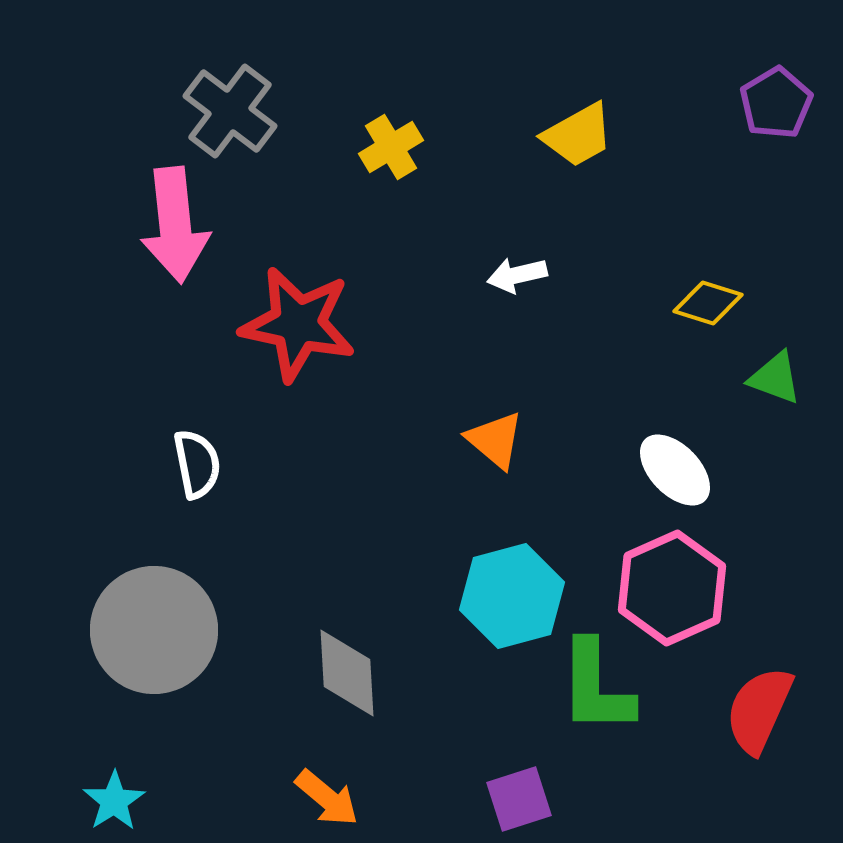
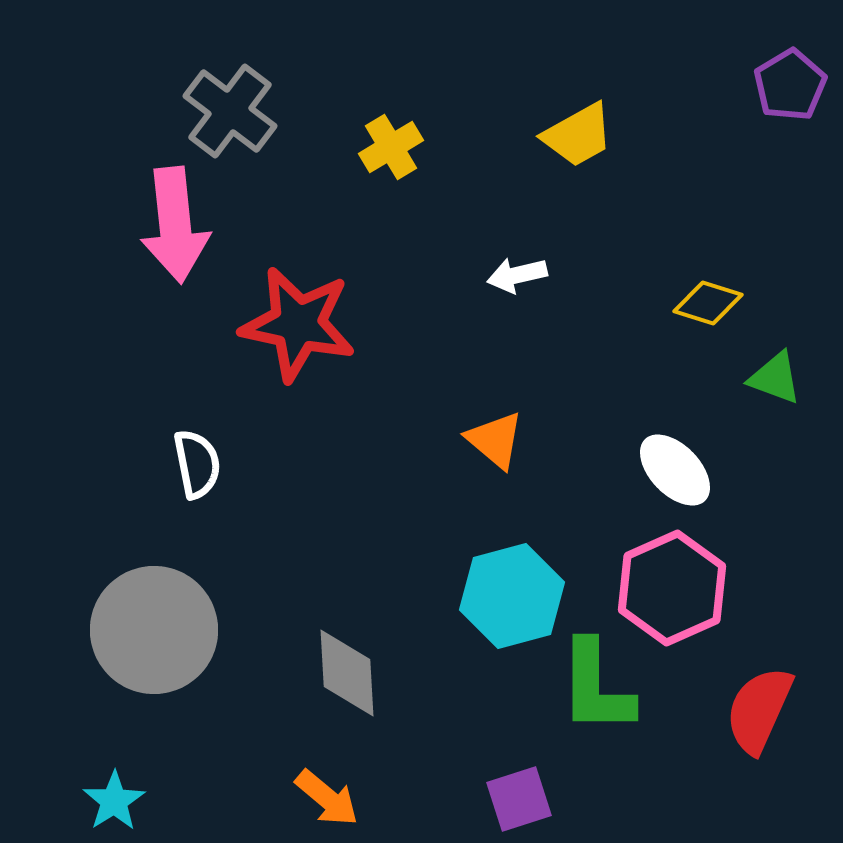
purple pentagon: moved 14 px right, 18 px up
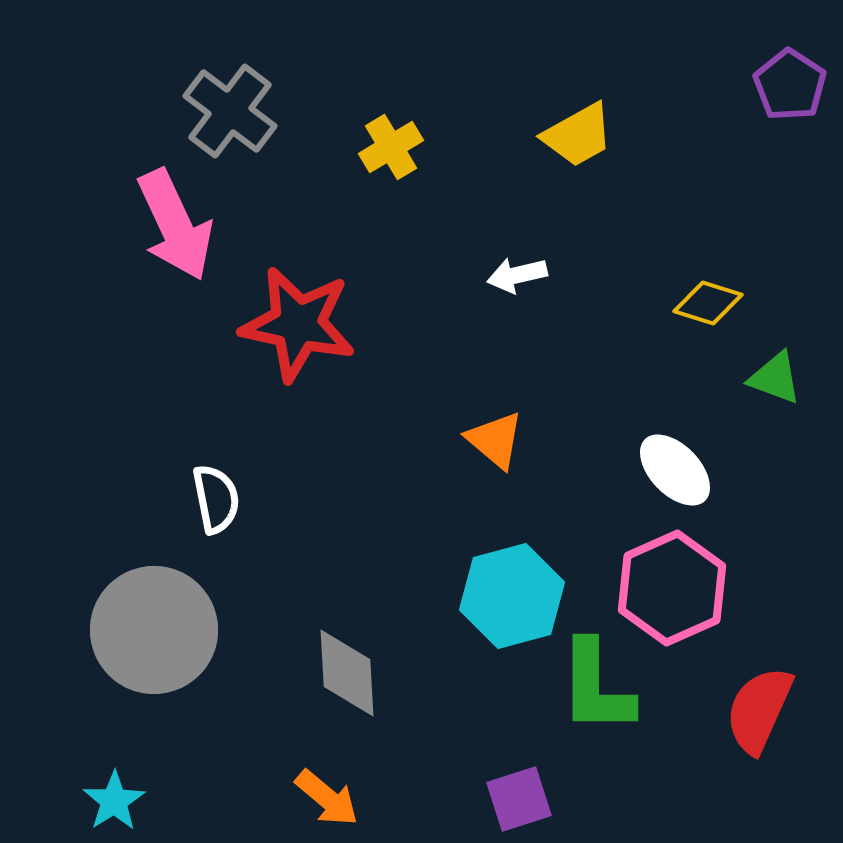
purple pentagon: rotated 8 degrees counterclockwise
pink arrow: rotated 19 degrees counterclockwise
white semicircle: moved 19 px right, 35 px down
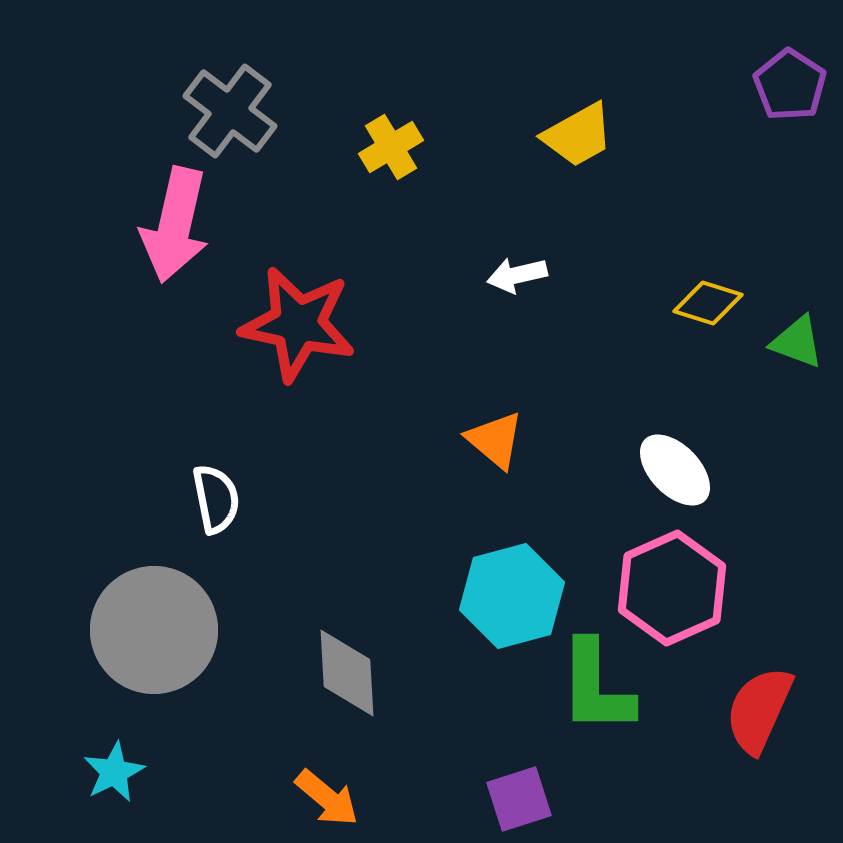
pink arrow: rotated 38 degrees clockwise
green triangle: moved 22 px right, 36 px up
cyan star: moved 29 px up; rotated 6 degrees clockwise
